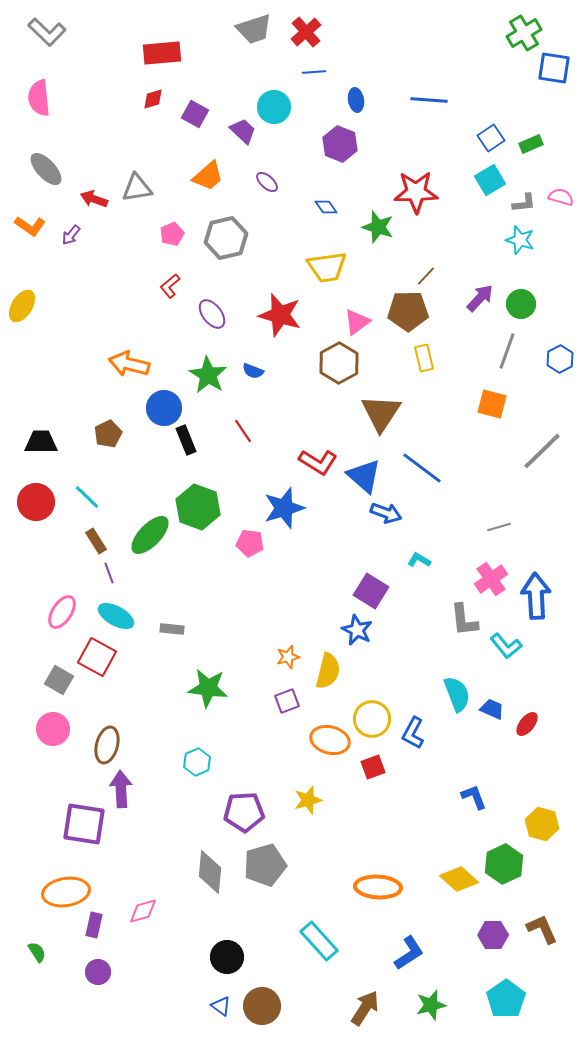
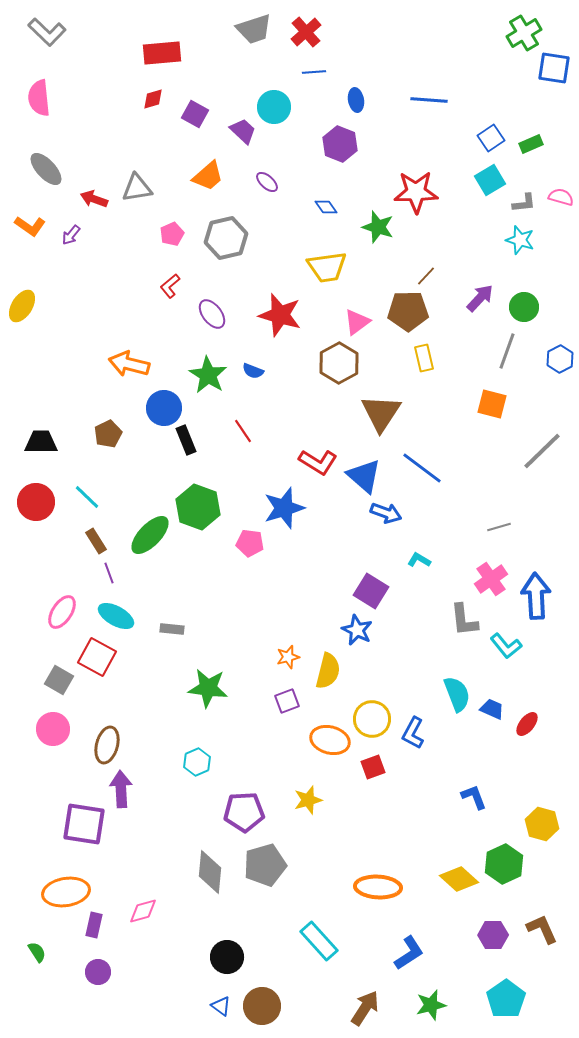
green circle at (521, 304): moved 3 px right, 3 px down
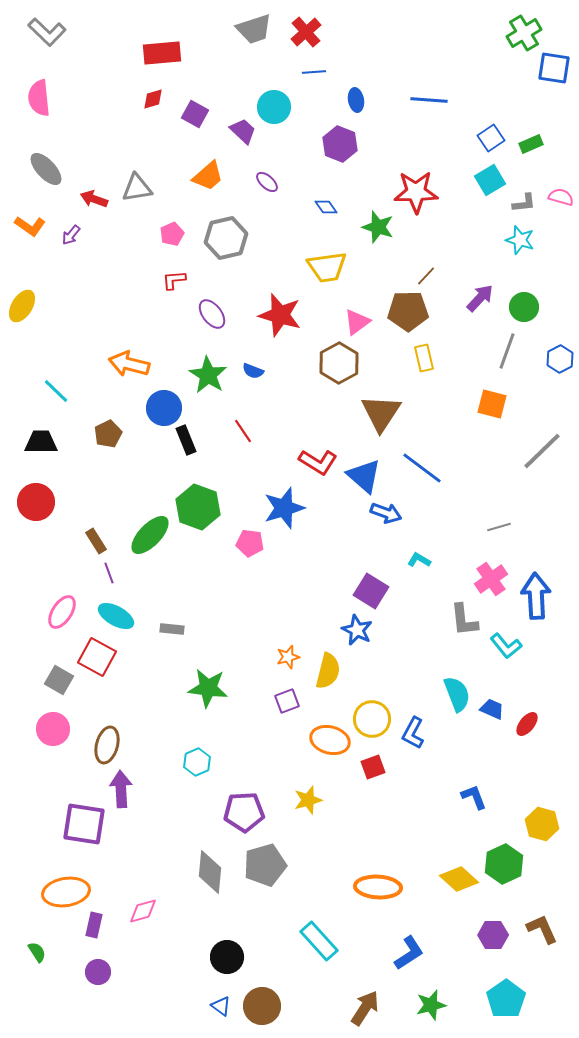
red L-shape at (170, 286): moved 4 px right, 6 px up; rotated 35 degrees clockwise
cyan line at (87, 497): moved 31 px left, 106 px up
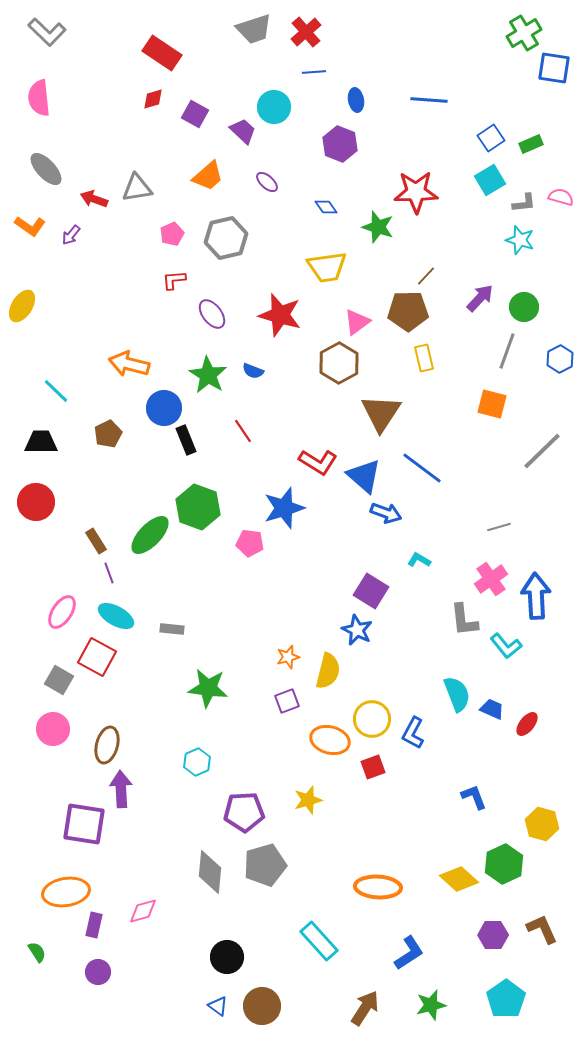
red rectangle at (162, 53): rotated 39 degrees clockwise
blue triangle at (221, 1006): moved 3 px left
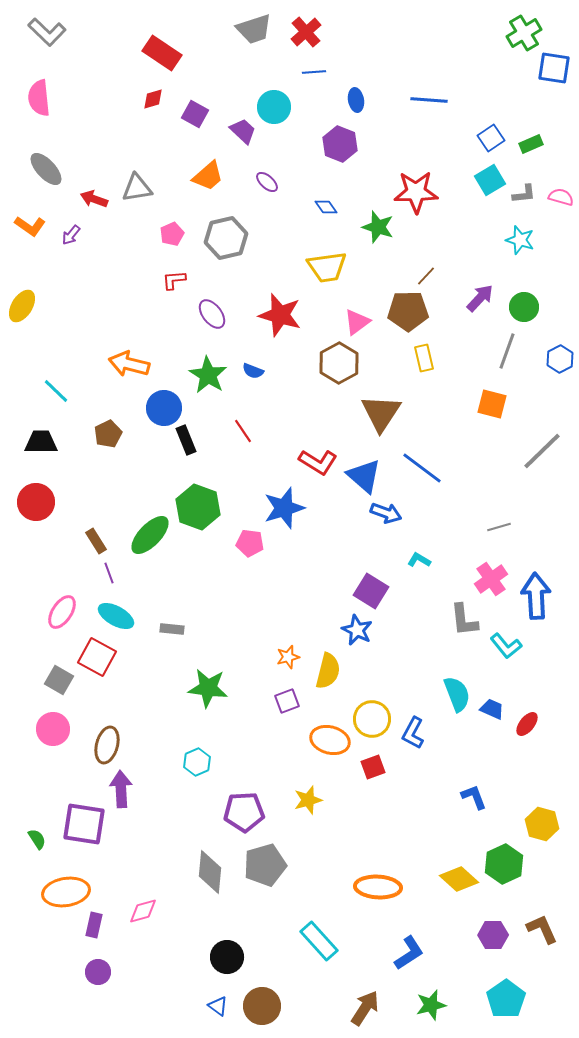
gray L-shape at (524, 203): moved 9 px up
green semicircle at (37, 952): moved 113 px up
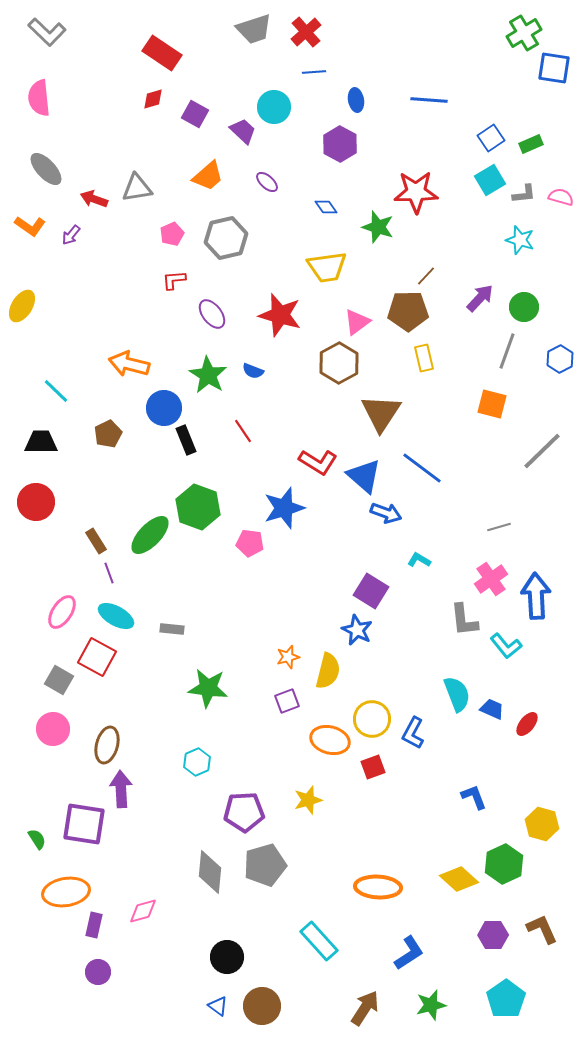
purple hexagon at (340, 144): rotated 8 degrees clockwise
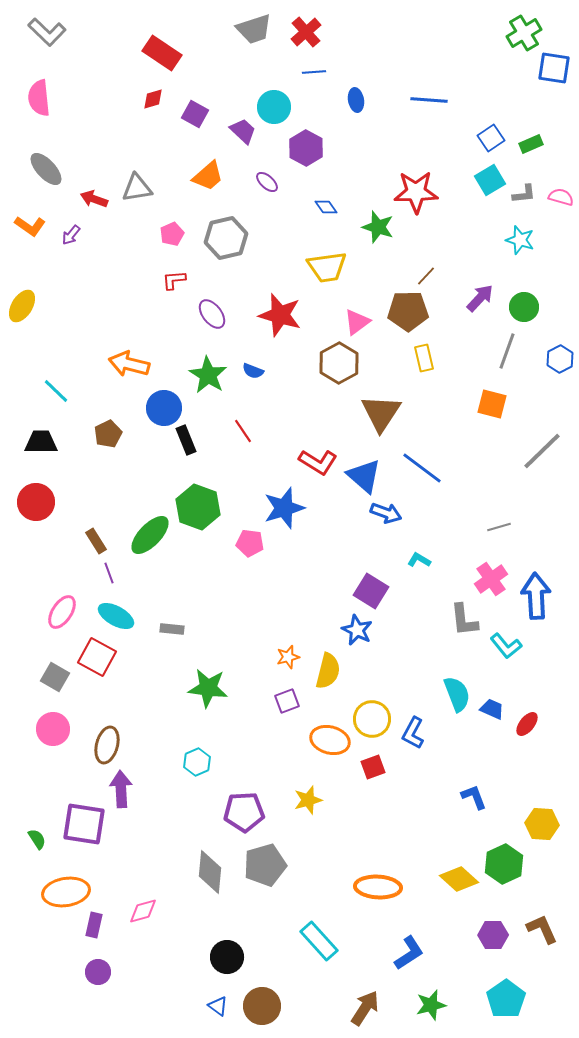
purple hexagon at (340, 144): moved 34 px left, 4 px down
gray square at (59, 680): moved 4 px left, 3 px up
yellow hexagon at (542, 824): rotated 12 degrees counterclockwise
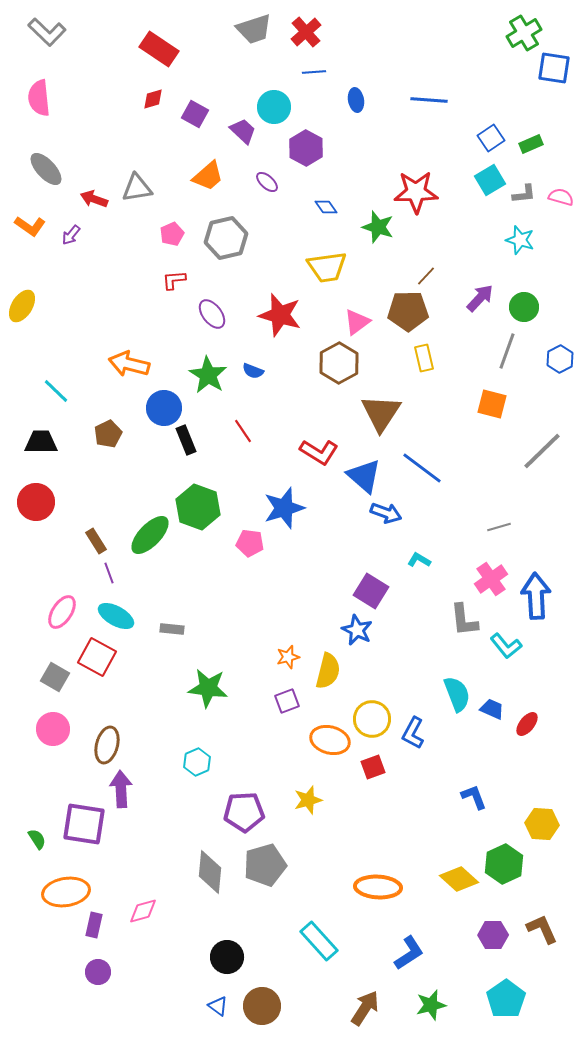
red rectangle at (162, 53): moved 3 px left, 4 px up
red L-shape at (318, 462): moved 1 px right, 10 px up
